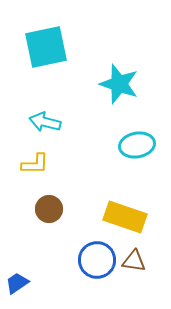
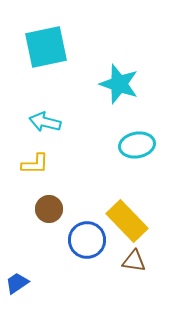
yellow rectangle: moved 2 px right, 4 px down; rotated 27 degrees clockwise
blue circle: moved 10 px left, 20 px up
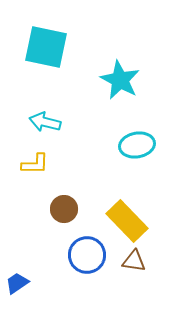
cyan square: rotated 24 degrees clockwise
cyan star: moved 1 px right, 4 px up; rotated 9 degrees clockwise
brown circle: moved 15 px right
blue circle: moved 15 px down
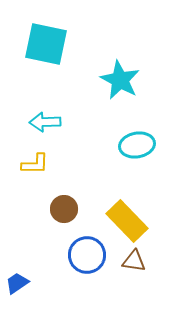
cyan square: moved 3 px up
cyan arrow: rotated 16 degrees counterclockwise
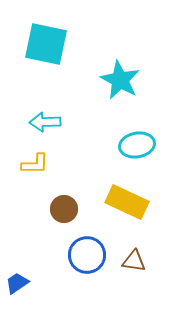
yellow rectangle: moved 19 px up; rotated 21 degrees counterclockwise
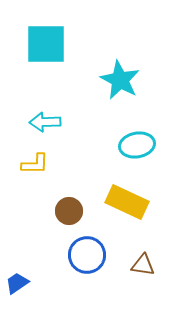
cyan square: rotated 12 degrees counterclockwise
brown circle: moved 5 px right, 2 px down
brown triangle: moved 9 px right, 4 px down
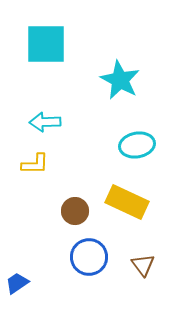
brown circle: moved 6 px right
blue circle: moved 2 px right, 2 px down
brown triangle: rotated 45 degrees clockwise
